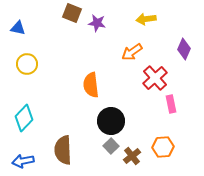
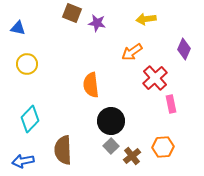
cyan diamond: moved 6 px right, 1 px down
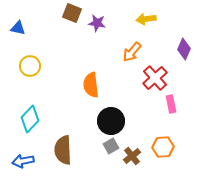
orange arrow: rotated 15 degrees counterclockwise
yellow circle: moved 3 px right, 2 px down
gray square: rotated 14 degrees clockwise
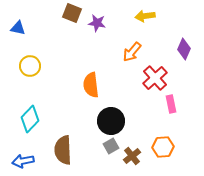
yellow arrow: moved 1 px left, 3 px up
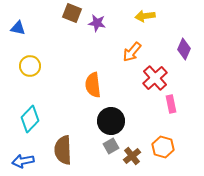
orange semicircle: moved 2 px right
orange hexagon: rotated 20 degrees clockwise
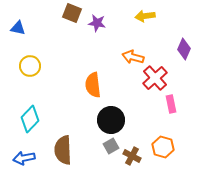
orange arrow: moved 1 px right, 5 px down; rotated 65 degrees clockwise
black circle: moved 1 px up
brown cross: rotated 24 degrees counterclockwise
blue arrow: moved 1 px right, 3 px up
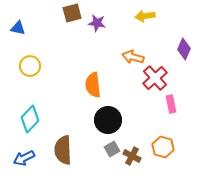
brown square: rotated 36 degrees counterclockwise
black circle: moved 3 px left
gray square: moved 1 px right, 3 px down
blue arrow: rotated 15 degrees counterclockwise
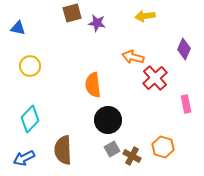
pink rectangle: moved 15 px right
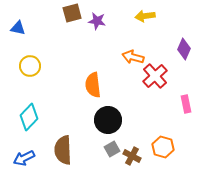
purple star: moved 2 px up
red cross: moved 2 px up
cyan diamond: moved 1 px left, 2 px up
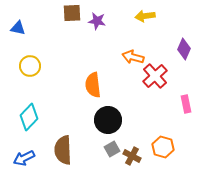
brown square: rotated 12 degrees clockwise
